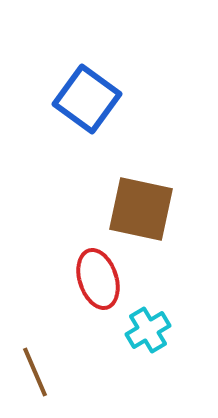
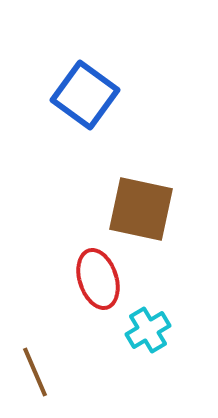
blue square: moved 2 px left, 4 px up
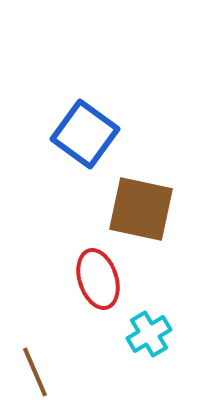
blue square: moved 39 px down
cyan cross: moved 1 px right, 4 px down
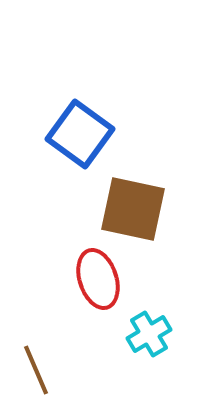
blue square: moved 5 px left
brown square: moved 8 px left
brown line: moved 1 px right, 2 px up
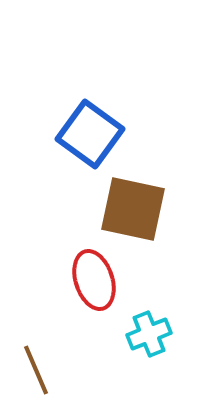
blue square: moved 10 px right
red ellipse: moved 4 px left, 1 px down
cyan cross: rotated 9 degrees clockwise
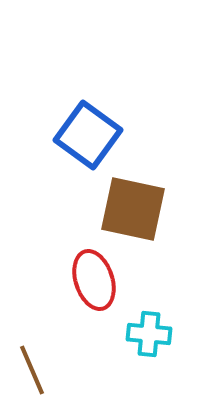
blue square: moved 2 px left, 1 px down
cyan cross: rotated 27 degrees clockwise
brown line: moved 4 px left
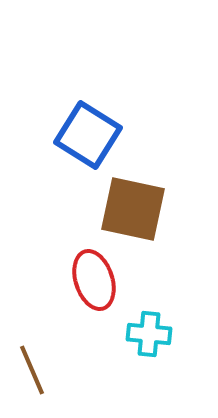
blue square: rotated 4 degrees counterclockwise
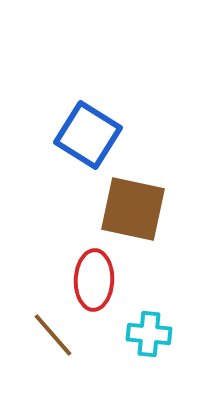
red ellipse: rotated 20 degrees clockwise
brown line: moved 21 px right, 35 px up; rotated 18 degrees counterclockwise
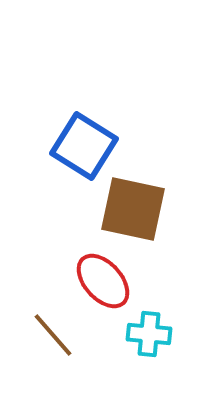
blue square: moved 4 px left, 11 px down
red ellipse: moved 9 px right, 1 px down; rotated 44 degrees counterclockwise
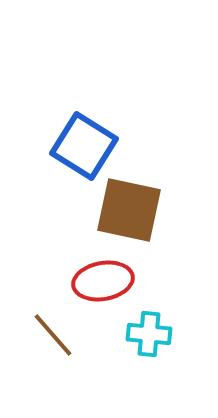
brown square: moved 4 px left, 1 px down
red ellipse: rotated 58 degrees counterclockwise
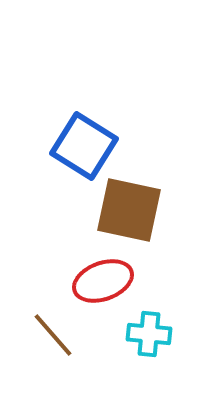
red ellipse: rotated 10 degrees counterclockwise
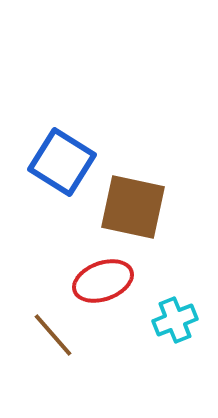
blue square: moved 22 px left, 16 px down
brown square: moved 4 px right, 3 px up
cyan cross: moved 26 px right, 14 px up; rotated 27 degrees counterclockwise
